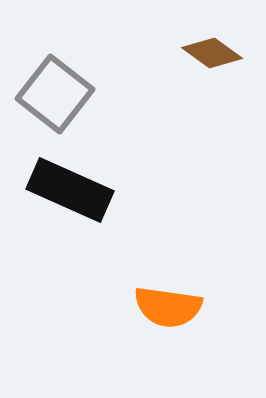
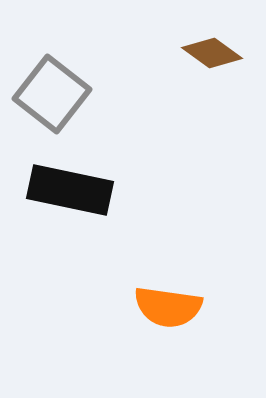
gray square: moved 3 px left
black rectangle: rotated 12 degrees counterclockwise
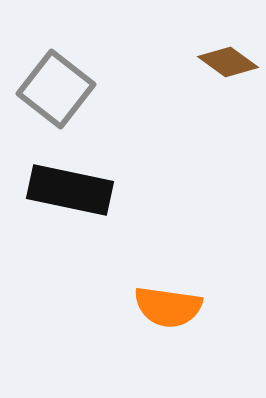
brown diamond: moved 16 px right, 9 px down
gray square: moved 4 px right, 5 px up
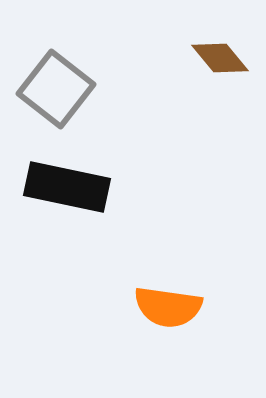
brown diamond: moved 8 px left, 4 px up; rotated 14 degrees clockwise
black rectangle: moved 3 px left, 3 px up
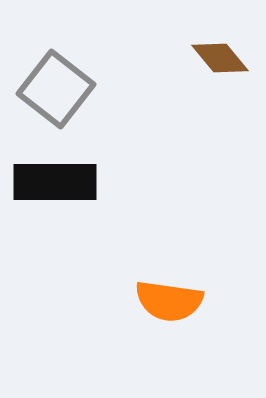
black rectangle: moved 12 px left, 5 px up; rotated 12 degrees counterclockwise
orange semicircle: moved 1 px right, 6 px up
